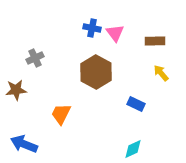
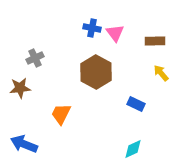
brown star: moved 4 px right, 2 px up
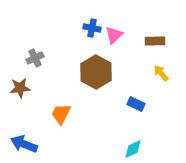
pink triangle: moved 1 px left, 2 px down; rotated 24 degrees clockwise
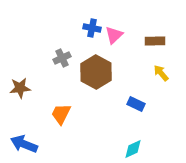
gray cross: moved 27 px right
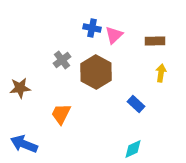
gray cross: moved 2 px down; rotated 12 degrees counterclockwise
yellow arrow: rotated 48 degrees clockwise
blue rectangle: rotated 18 degrees clockwise
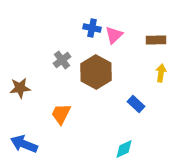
brown rectangle: moved 1 px right, 1 px up
cyan diamond: moved 9 px left
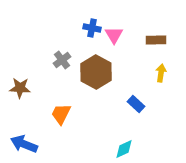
pink triangle: rotated 18 degrees counterclockwise
brown star: rotated 10 degrees clockwise
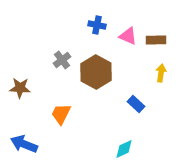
blue cross: moved 5 px right, 3 px up
pink triangle: moved 14 px right, 1 px down; rotated 36 degrees counterclockwise
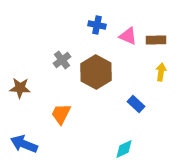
yellow arrow: moved 1 px up
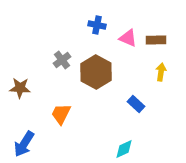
pink triangle: moved 2 px down
blue arrow: rotated 80 degrees counterclockwise
